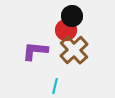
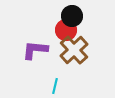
purple L-shape: moved 1 px up
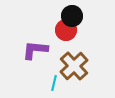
brown cross: moved 16 px down
cyan line: moved 1 px left, 3 px up
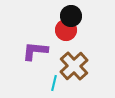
black circle: moved 1 px left
purple L-shape: moved 1 px down
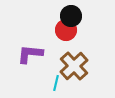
purple L-shape: moved 5 px left, 3 px down
cyan line: moved 2 px right
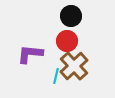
red circle: moved 1 px right, 11 px down
cyan line: moved 7 px up
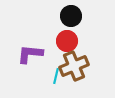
brown cross: rotated 20 degrees clockwise
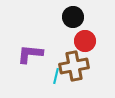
black circle: moved 2 px right, 1 px down
red circle: moved 18 px right
brown cross: rotated 12 degrees clockwise
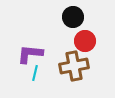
cyan line: moved 21 px left, 3 px up
